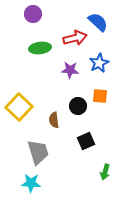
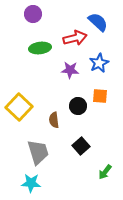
black square: moved 5 px left, 5 px down; rotated 18 degrees counterclockwise
green arrow: rotated 21 degrees clockwise
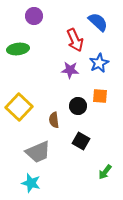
purple circle: moved 1 px right, 2 px down
red arrow: moved 2 px down; rotated 80 degrees clockwise
green ellipse: moved 22 px left, 1 px down
black square: moved 5 px up; rotated 18 degrees counterclockwise
gray trapezoid: rotated 84 degrees clockwise
cyan star: rotated 12 degrees clockwise
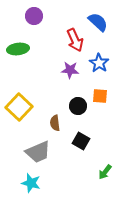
blue star: rotated 12 degrees counterclockwise
brown semicircle: moved 1 px right, 3 px down
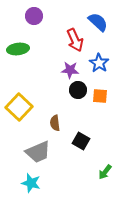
black circle: moved 16 px up
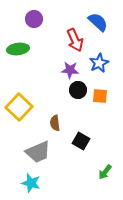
purple circle: moved 3 px down
blue star: rotated 12 degrees clockwise
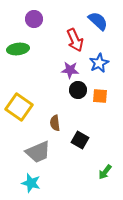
blue semicircle: moved 1 px up
yellow square: rotated 8 degrees counterclockwise
black square: moved 1 px left, 1 px up
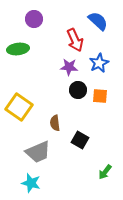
purple star: moved 1 px left, 3 px up
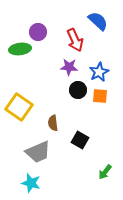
purple circle: moved 4 px right, 13 px down
green ellipse: moved 2 px right
blue star: moved 9 px down
brown semicircle: moved 2 px left
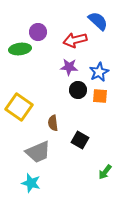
red arrow: rotated 100 degrees clockwise
